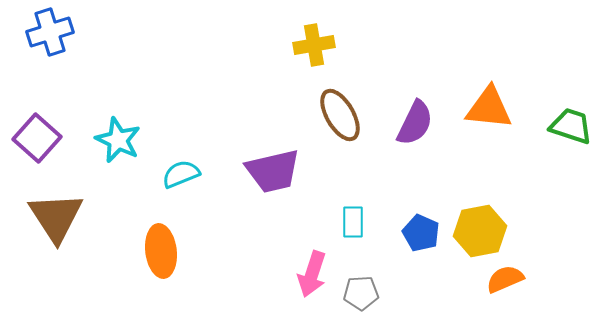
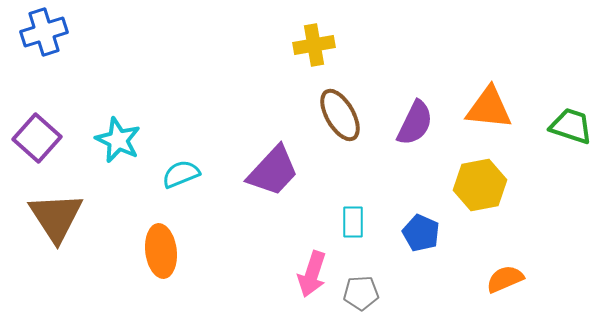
blue cross: moved 6 px left
purple trapezoid: rotated 34 degrees counterclockwise
yellow hexagon: moved 46 px up
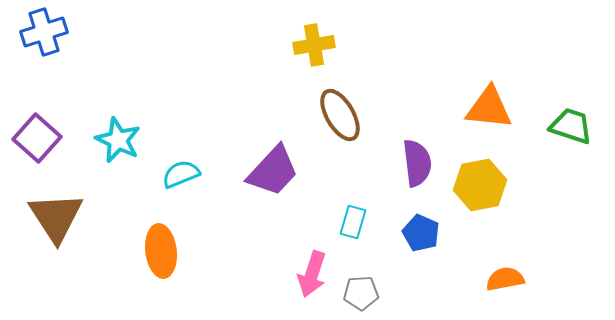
purple semicircle: moved 2 px right, 40 px down; rotated 33 degrees counterclockwise
cyan rectangle: rotated 16 degrees clockwise
orange semicircle: rotated 12 degrees clockwise
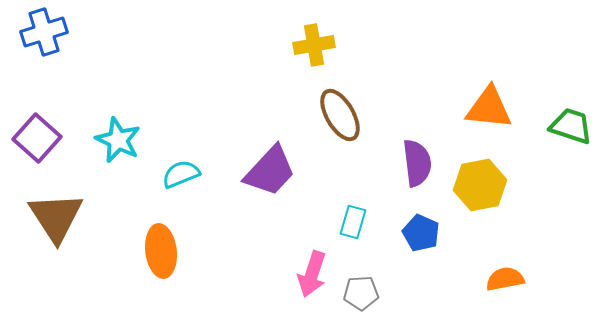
purple trapezoid: moved 3 px left
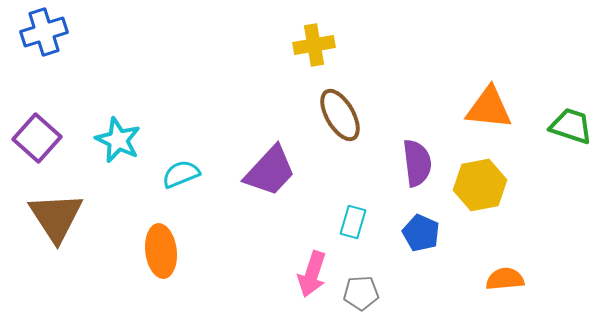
orange semicircle: rotated 6 degrees clockwise
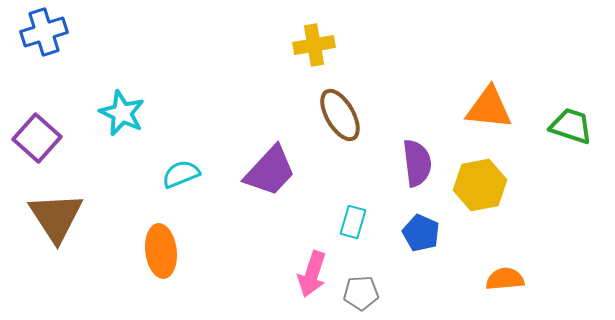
cyan star: moved 4 px right, 27 px up
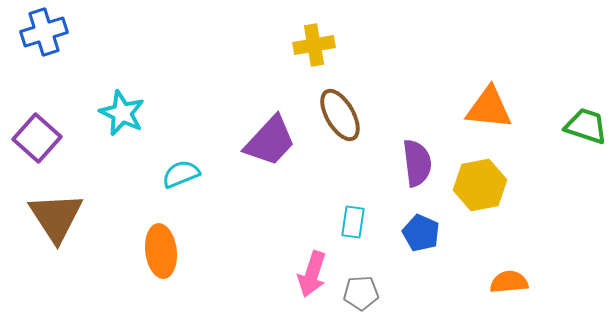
green trapezoid: moved 15 px right
purple trapezoid: moved 30 px up
cyan rectangle: rotated 8 degrees counterclockwise
orange semicircle: moved 4 px right, 3 px down
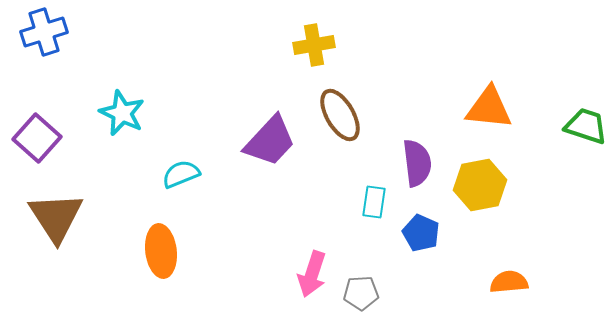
cyan rectangle: moved 21 px right, 20 px up
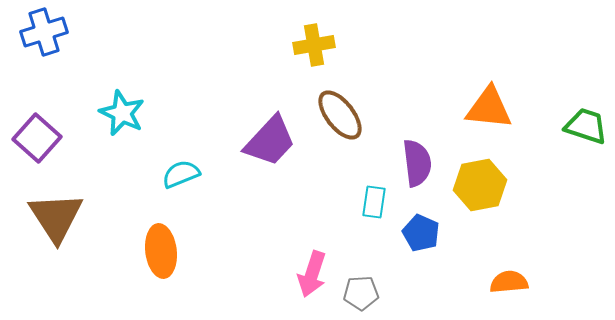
brown ellipse: rotated 8 degrees counterclockwise
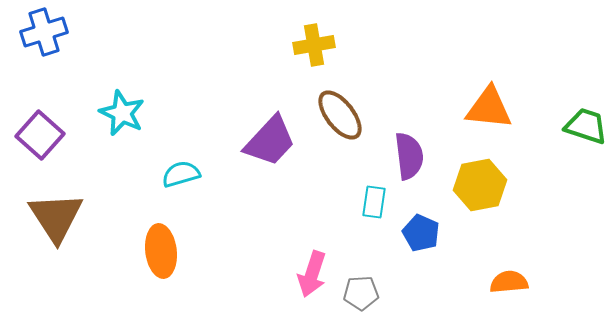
purple square: moved 3 px right, 3 px up
purple semicircle: moved 8 px left, 7 px up
cyan semicircle: rotated 6 degrees clockwise
